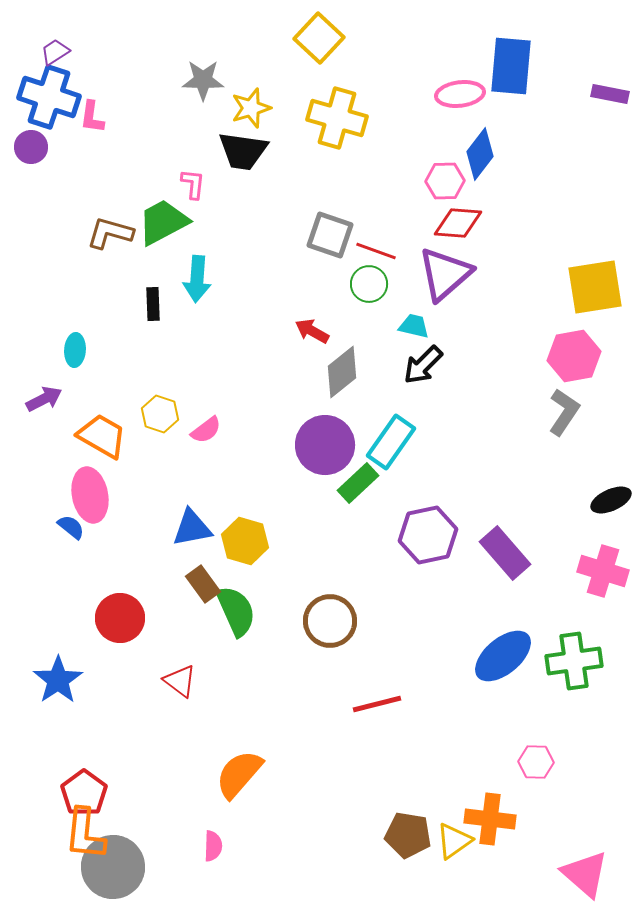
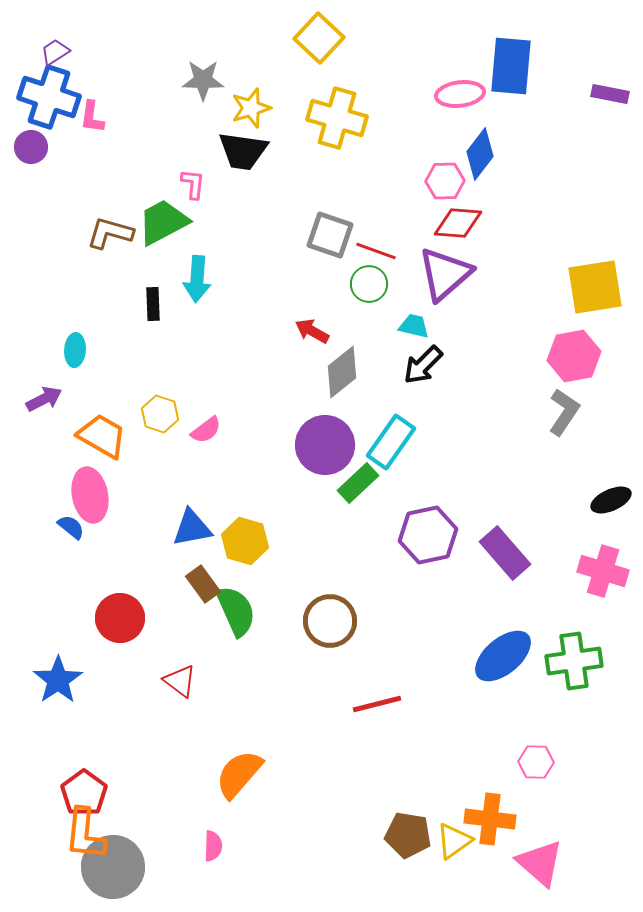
pink triangle at (585, 874): moved 45 px left, 11 px up
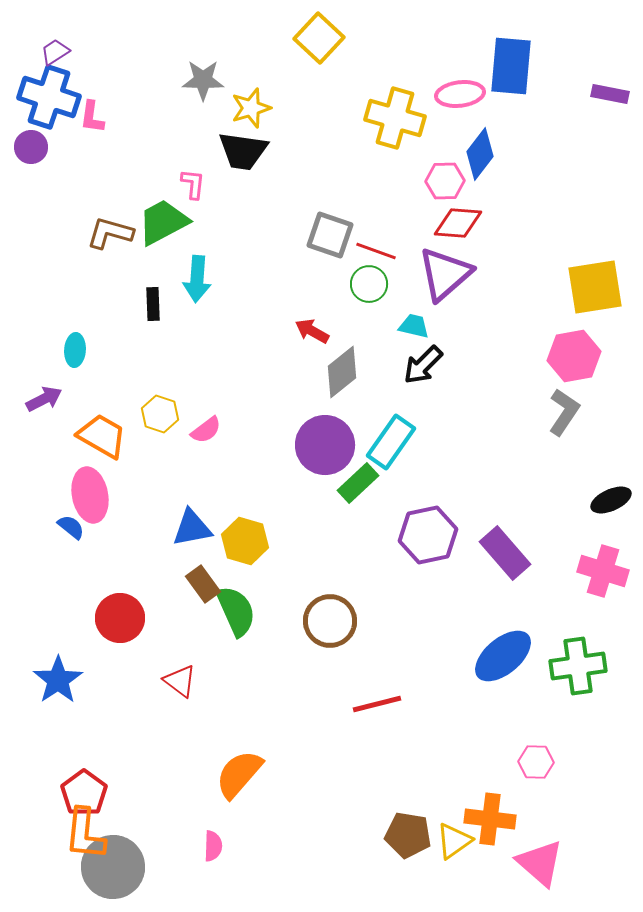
yellow cross at (337, 118): moved 58 px right
green cross at (574, 661): moved 4 px right, 5 px down
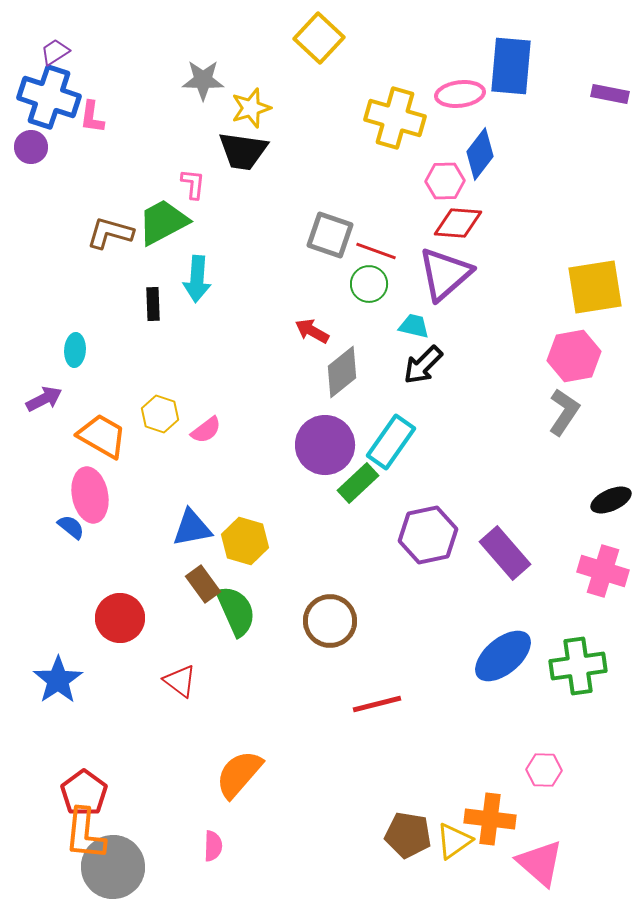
pink hexagon at (536, 762): moved 8 px right, 8 px down
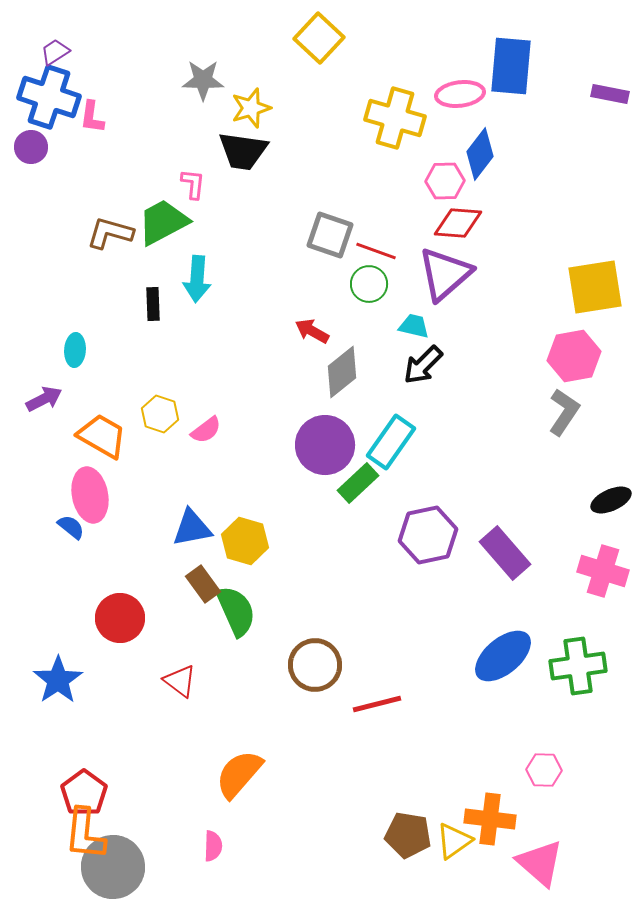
brown circle at (330, 621): moved 15 px left, 44 px down
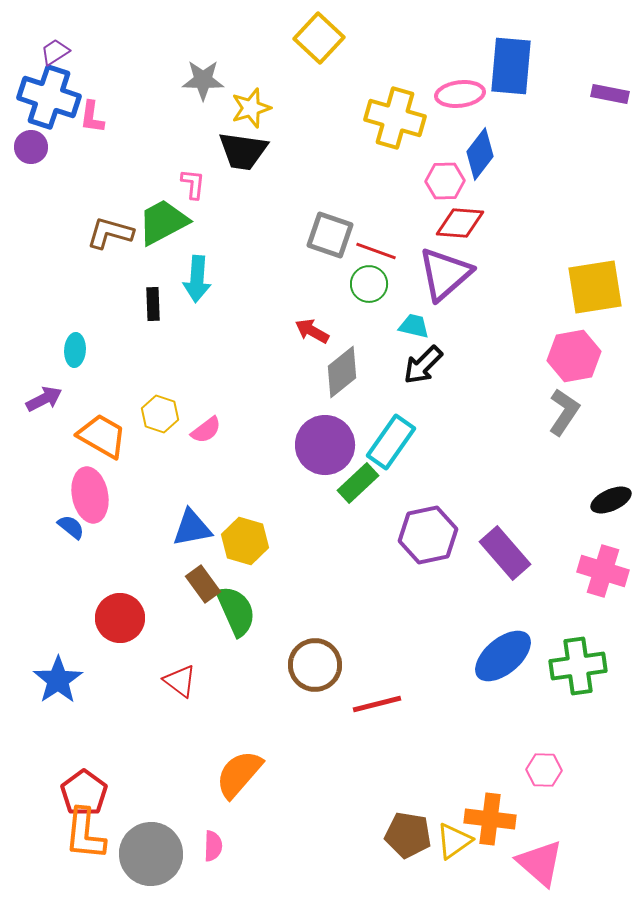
red diamond at (458, 223): moved 2 px right
gray circle at (113, 867): moved 38 px right, 13 px up
